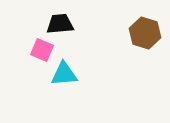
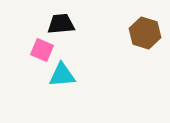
black trapezoid: moved 1 px right
cyan triangle: moved 2 px left, 1 px down
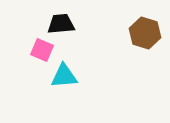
cyan triangle: moved 2 px right, 1 px down
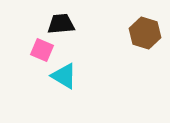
cyan triangle: rotated 36 degrees clockwise
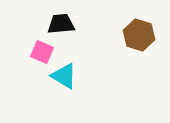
brown hexagon: moved 6 px left, 2 px down
pink square: moved 2 px down
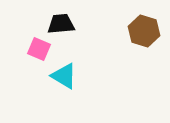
brown hexagon: moved 5 px right, 4 px up
pink square: moved 3 px left, 3 px up
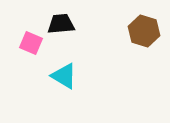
pink square: moved 8 px left, 6 px up
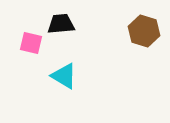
pink square: rotated 10 degrees counterclockwise
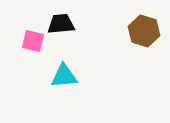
pink square: moved 2 px right, 2 px up
cyan triangle: rotated 36 degrees counterclockwise
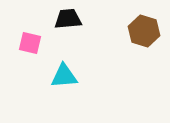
black trapezoid: moved 7 px right, 5 px up
pink square: moved 3 px left, 2 px down
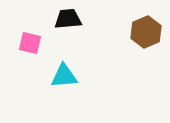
brown hexagon: moved 2 px right, 1 px down; rotated 20 degrees clockwise
